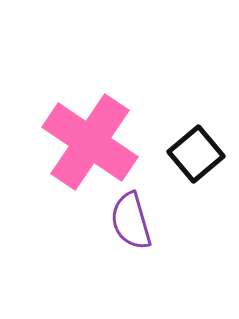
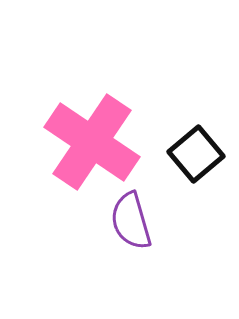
pink cross: moved 2 px right
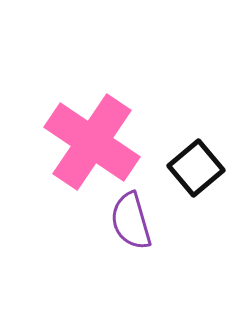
black square: moved 14 px down
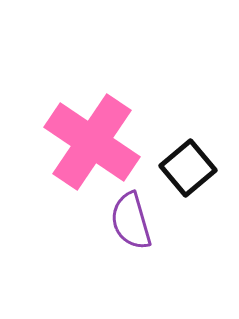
black square: moved 8 px left
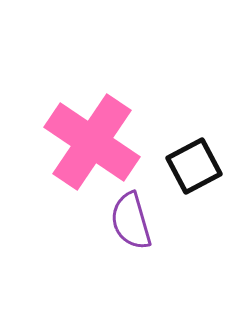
black square: moved 6 px right, 2 px up; rotated 12 degrees clockwise
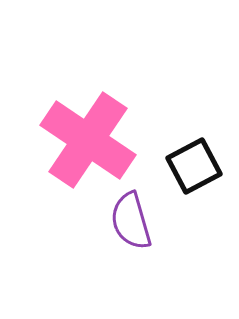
pink cross: moved 4 px left, 2 px up
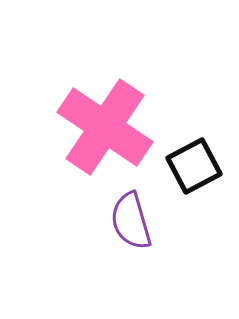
pink cross: moved 17 px right, 13 px up
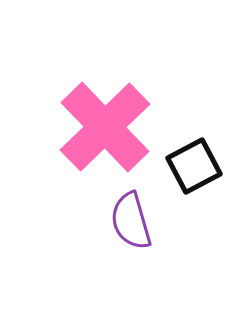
pink cross: rotated 12 degrees clockwise
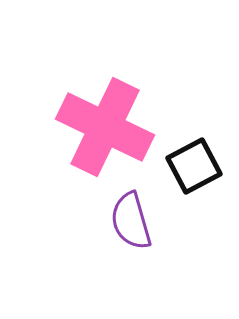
pink cross: rotated 20 degrees counterclockwise
